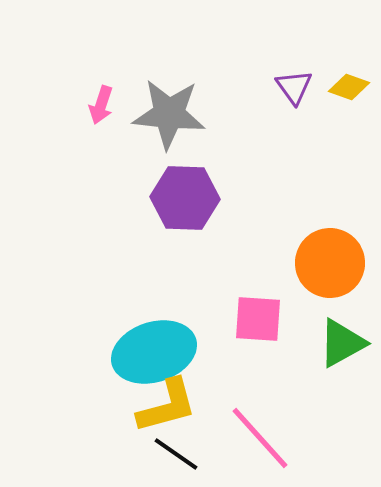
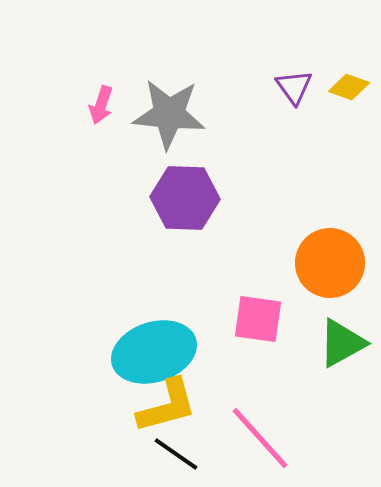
pink square: rotated 4 degrees clockwise
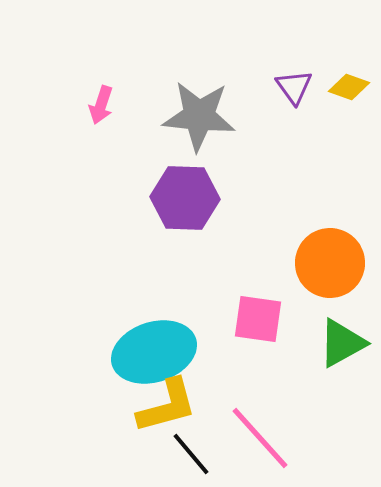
gray star: moved 30 px right, 2 px down
black line: moved 15 px right; rotated 15 degrees clockwise
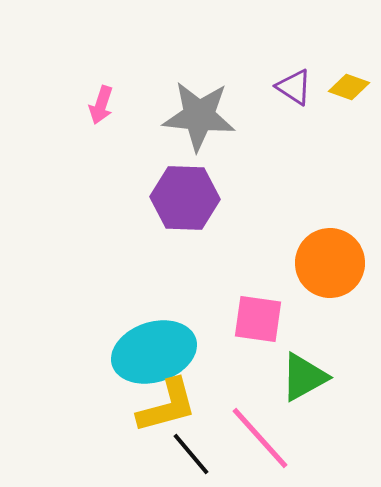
purple triangle: rotated 21 degrees counterclockwise
green triangle: moved 38 px left, 34 px down
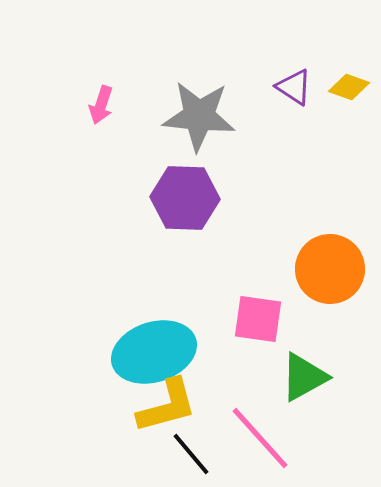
orange circle: moved 6 px down
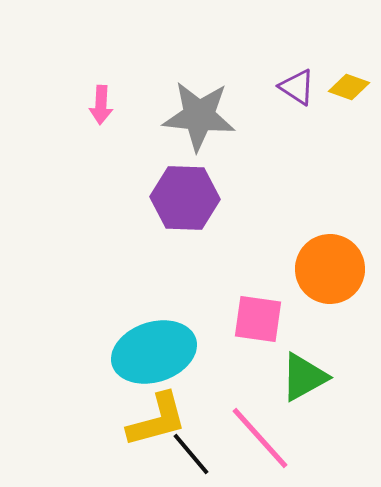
purple triangle: moved 3 px right
pink arrow: rotated 15 degrees counterclockwise
yellow L-shape: moved 10 px left, 14 px down
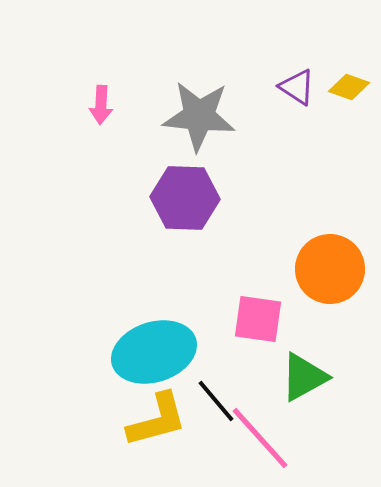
black line: moved 25 px right, 53 px up
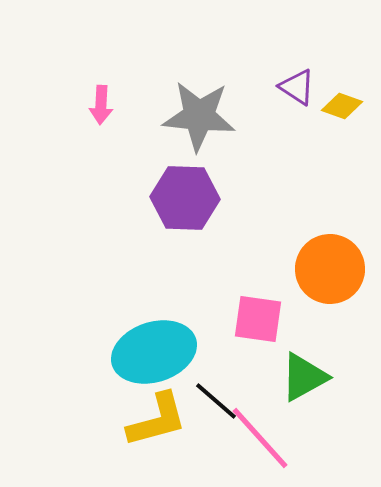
yellow diamond: moved 7 px left, 19 px down
black line: rotated 9 degrees counterclockwise
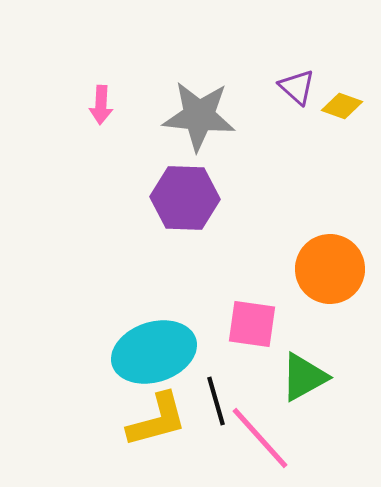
purple triangle: rotated 9 degrees clockwise
pink square: moved 6 px left, 5 px down
black line: rotated 33 degrees clockwise
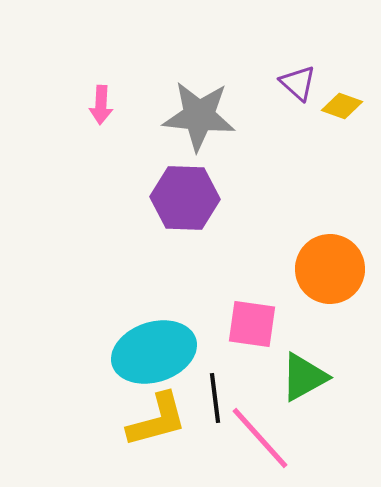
purple triangle: moved 1 px right, 4 px up
black line: moved 1 px left, 3 px up; rotated 9 degrees clockwise
